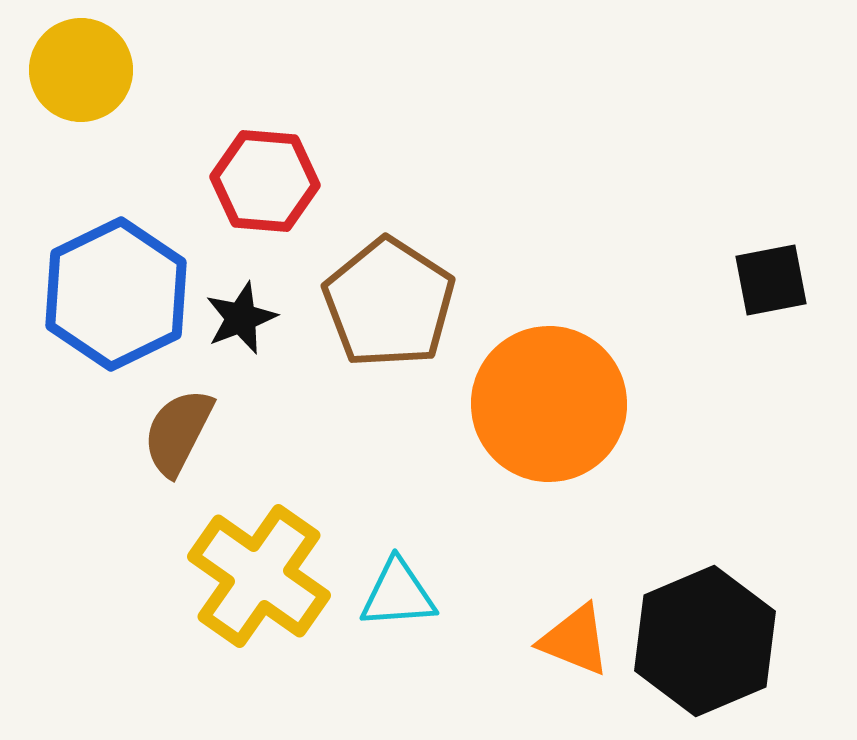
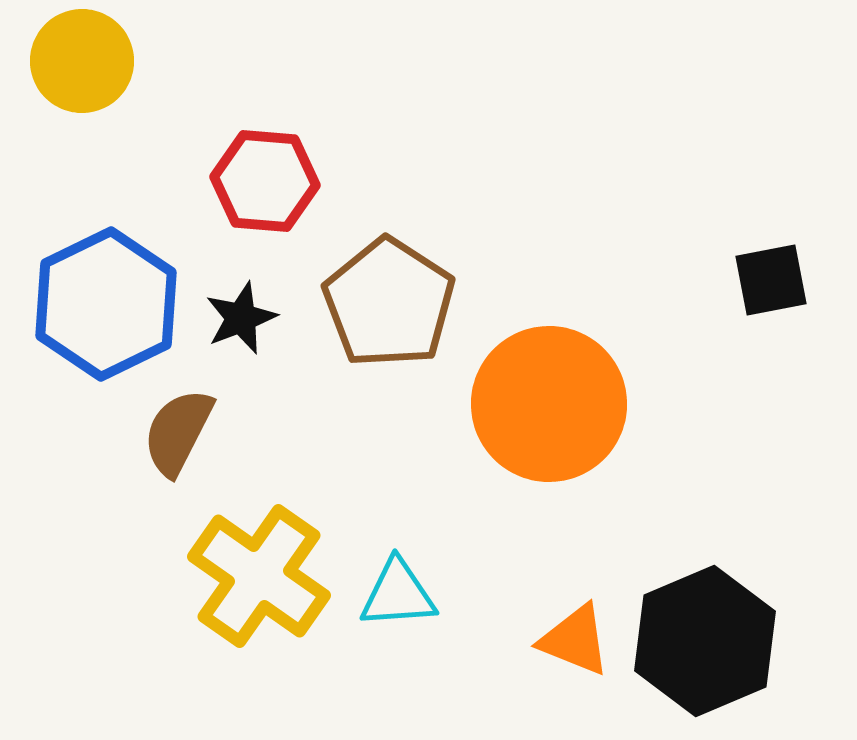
yellow circle: moved 1 px right, 9 px up
blue hexagon: moved 10 px left, 10 px down
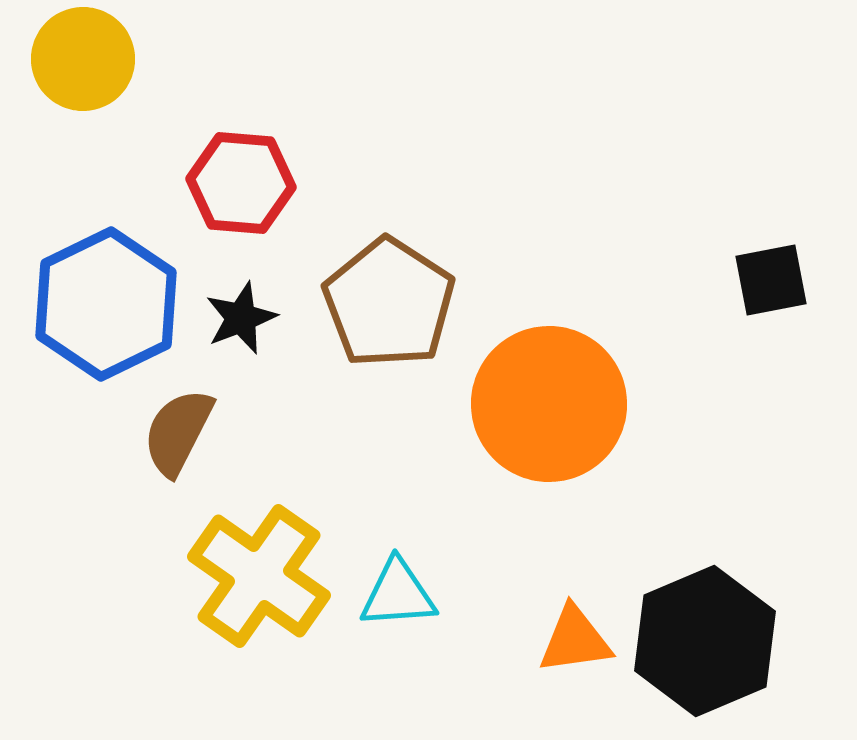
yellow circle: moved 1 px right, 2 px up
red hexagon: moved 24 px left, 2 px down
orange triangle: rotated 30 degrees counterclockwise
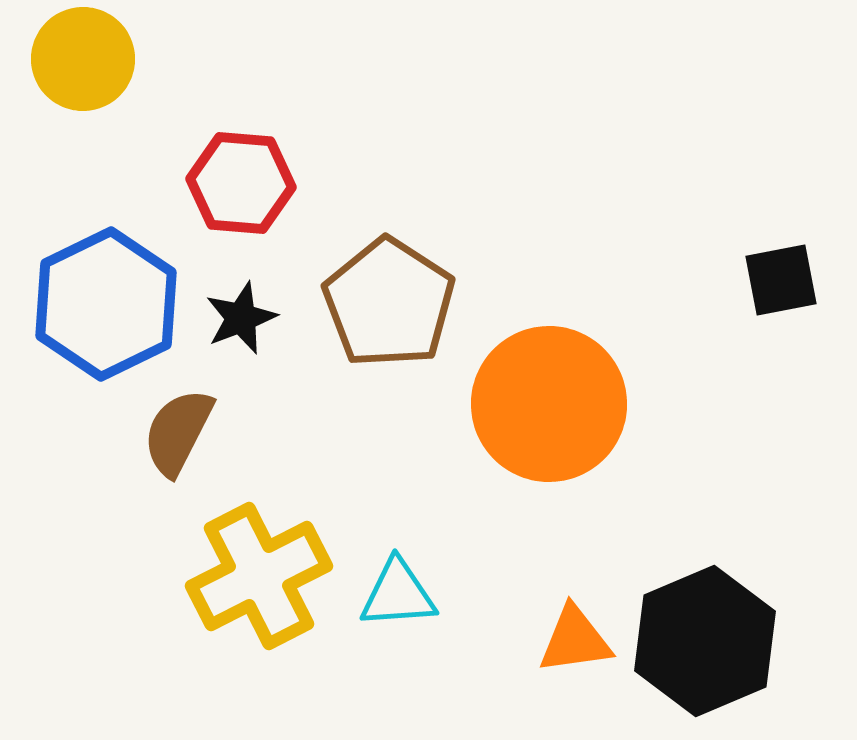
black square: moved 10 px right
yellow cross: rotated 28 degrees clockwise
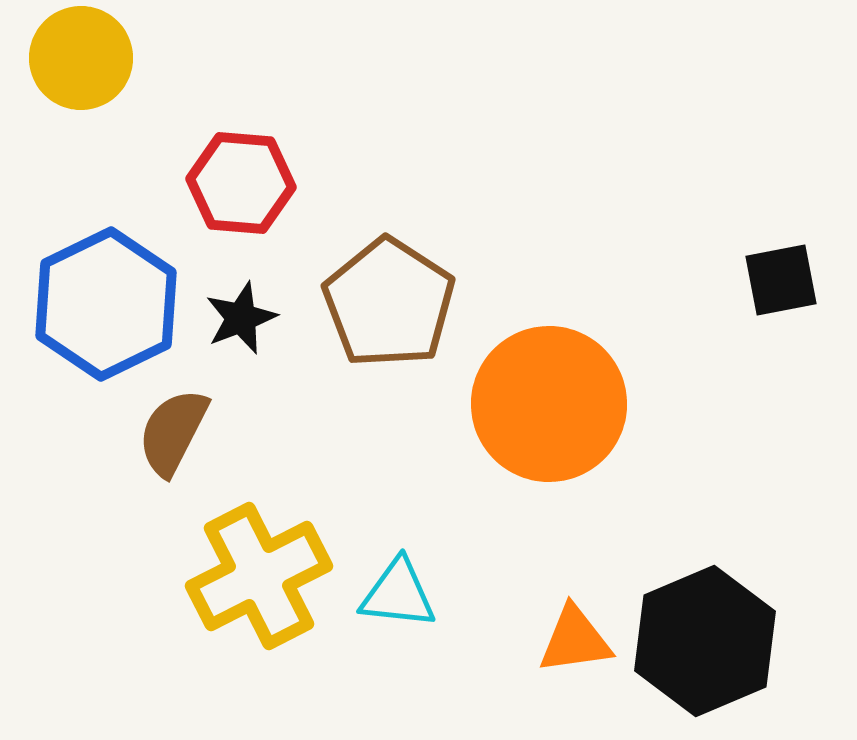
yellow circle: moved 2 px left, 1 px up
brown semicircle: moved 5 px left
cyan triangle: rotated 10 degrees clockwise
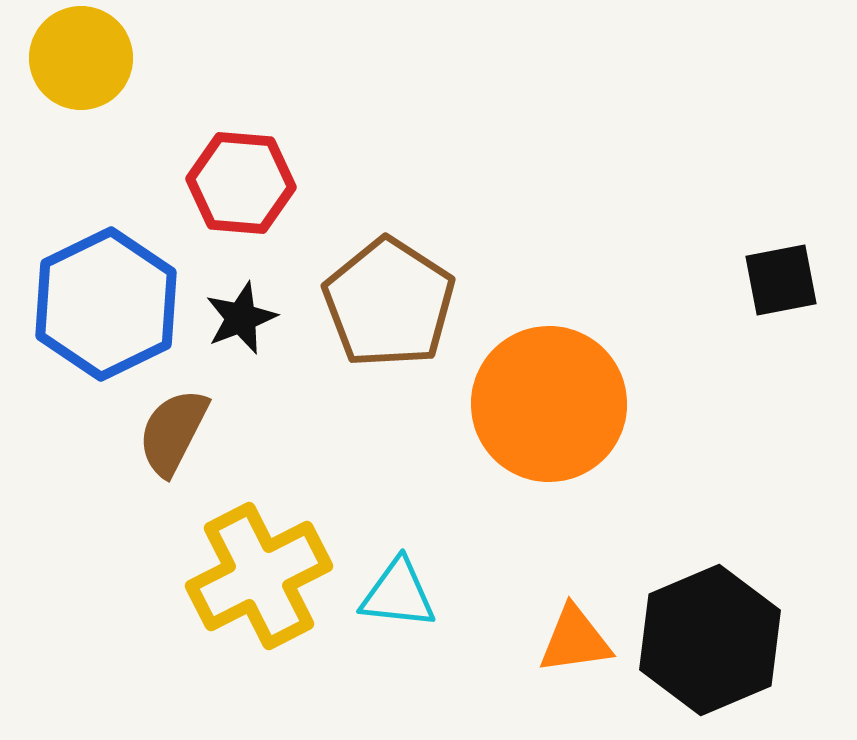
black hexagon: moved 5 px right, 1 px up
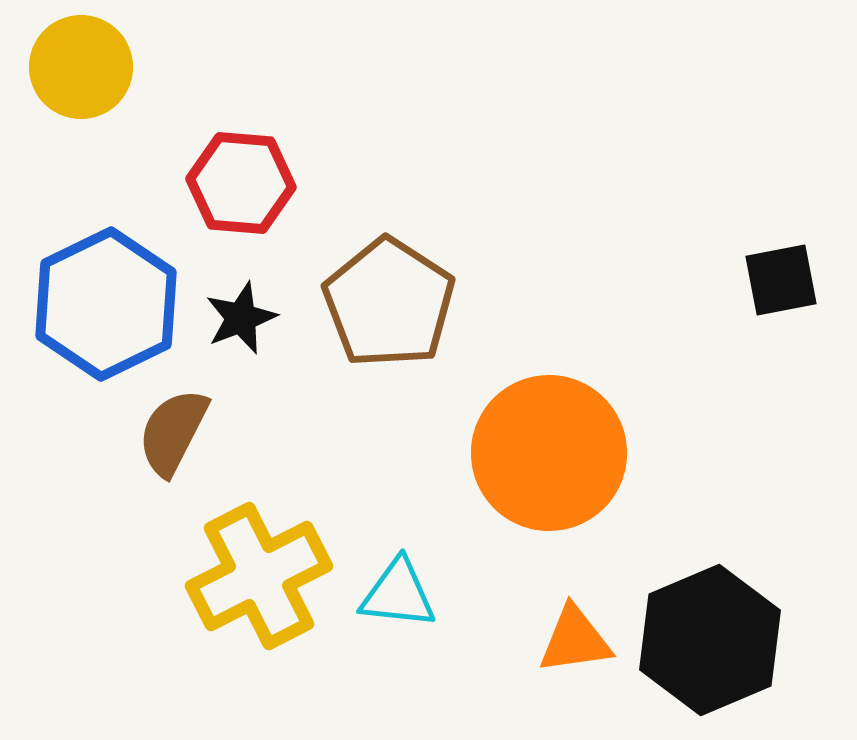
yellow circle: moved 9 px down
orange circle: moved 49 px down
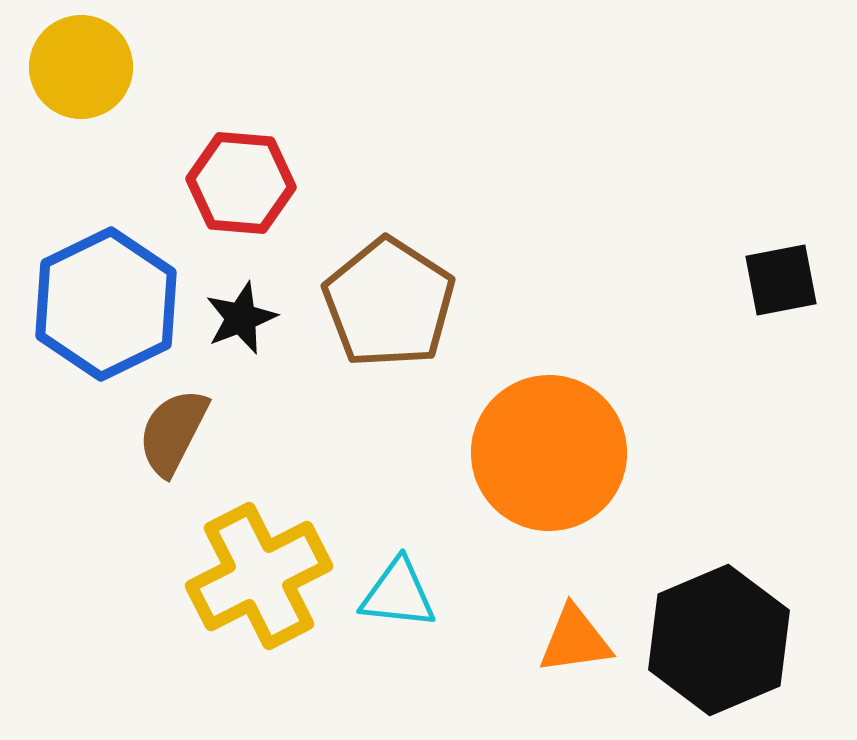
black hexagon: moved 9 px right
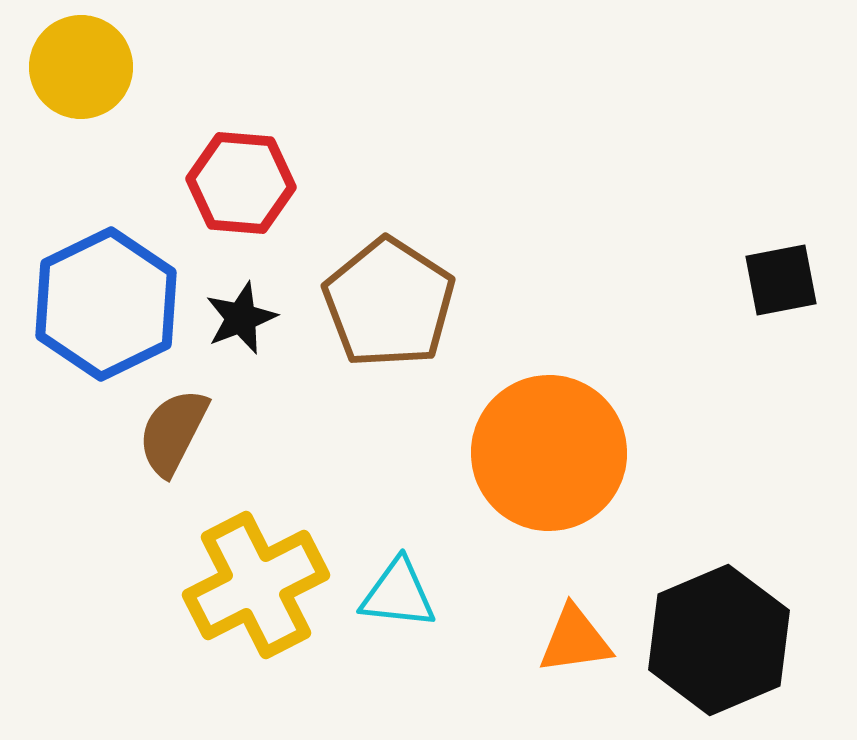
yellow cross: moved 3 px left, 9 px down
